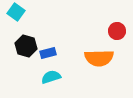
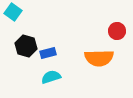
cyan square: moved 3 px left
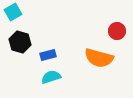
cyan square: rotated 24 degrees clockwise
black hexagon: moved 6 px left, 4 px up
blue rectangle: moved 2 px down
orange semicircle: rotated 16 degrees clockwise
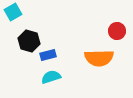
black hexagon: moved 9 px right, 1 px up
orange semicircle: rotated 16 degrees counterclockwise
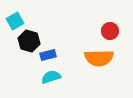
cyan square: moved 2 px right, 9 px down
red circle: moved 7 px left
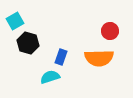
black hexagon: moved 1 px left, 2 px down
blue rectangle: moved 13 px right, 2 px down; rotated 56 degrees counterclockwise
cyan semicircle: moved 1 px left
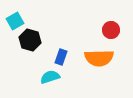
red circle: moved 1 px right, 1 px up
black hexagon: moved 2 px right, 3 px up
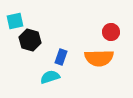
cyan square: rotated 18 degrees clockwise
red circle: moved 2 px down
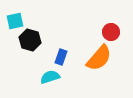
orange semicircle: rotated 48 degrees counterclockwise
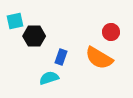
black hexagon: moved 4 px right, 4 px up; rotated 15 degrees counterclockwise
orange semicircle: rotated 80 degrees clockwise
cyan semicircle: moved 1 px left, 1 px down
